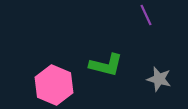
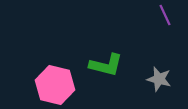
purple line: moved 19 px right
pink hexagon: moved 1 px right; rotated 9 degrees counterclockwise
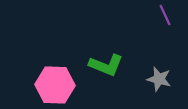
green L-shape: rotated 8 degrees clockwise
pink hexagon: rotated 12 degrees counterclockwise
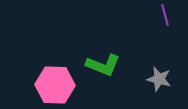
purple line: rotated 10 degrees clockwise
green L-shape: moved 3 px left
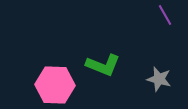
purple line: rotated 15 degrees counterclockwise
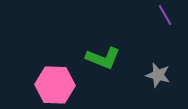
green L-shape: moved 7 px up
gray star: moved 1 px left, 4 px up
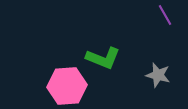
pink hexagon: moved 12 px right, 1 px down; rotated 6 degrees counterclockwise
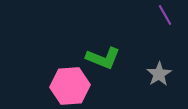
gray star: moved 1 px right, 1 px up; rotated 25 degrees clockwise
pink hexagon: moved 3 px right
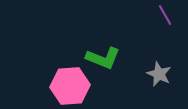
gray star: rotated 15 degrees counterclockwise
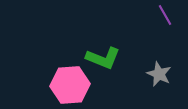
pink hexagon: moved 1 px up
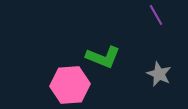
purple line: moved 9 px left
green L-shape: moved 1 px up
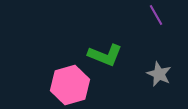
green L-shape: moved 2 px right, 2 px up
pink hexagon: rotated 12 degrees counterclockwise
